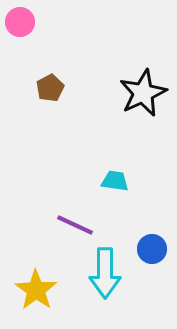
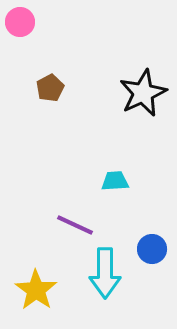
cyan trapezoid: rotated 12 degrees counterclockwise
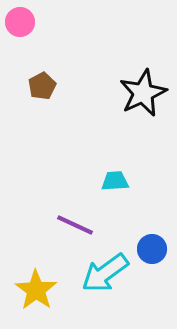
brown pentagon: moved 8 px left, 2 px up
cyan arrow: rotated 54 degrees clockwise
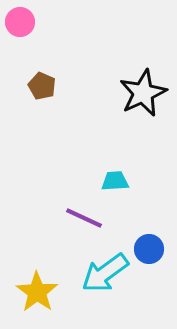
brown pentagon: rotated 20 degrees counterclockwise
purple line: moved 9 px right, 7 px up
blue circle: moved 3 px left
yellow star: moved 1 px right, 2 px down
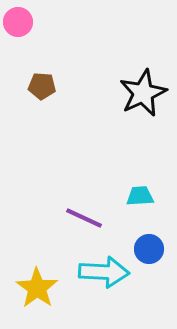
pink circle: moved 2 px left
brown pentagon: rotated 20 degrees counterclockwise
cyan trapezoid: moved 25 px right, 15 px down
cyan arrow: moved 1 px left, 1 px up; rotated 141 degrees counterclockwise
yellow star: moved 4 px up
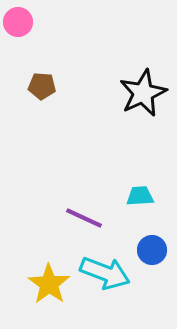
blue circle: moved 3 px right, 1 px down
cyan arrow: moved 1 px right, 1 px down; rotated 18 degrees clockwise
yellow star: moved 12 px right, 4 px up
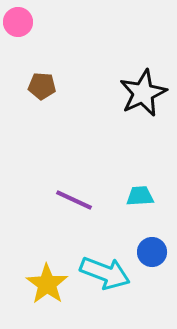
purple line: moved 10 px left, 18 px up
blue circle: moved 2 px down
yellow star: moved 2 px left
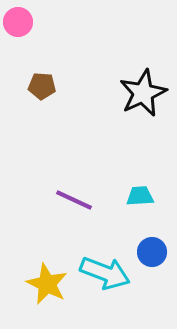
yellow star: rotated 9 degrees counterclockwise
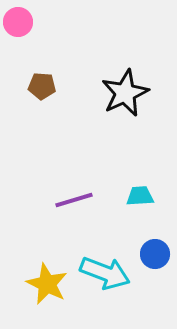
black star: moved 18 px left
purple line: rotated 42 degrees counterclockwise
blue circle: moved 3 px right, 2 px down
